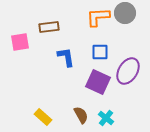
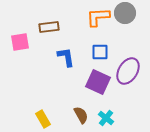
yellow rectangle: moved 2 px down; rotated 18 degrees clockwise
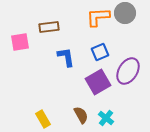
blue square: rotated 24 degrees counterclockwise
purple square: rotated 35 degrees clockwise
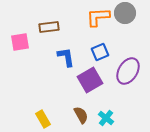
purple square: moved 8 px left, 2 px up
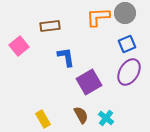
brown rectangle: moved 1 px right, 1 px up
pink square: moved 1 px left, 4 px down; rotated 30 degrees counterclockwise
blue square: moved 27 px right, 8 px up
purple ellipse: moved 1 px right, 1 px down
purple square: moved 1 px left, 2 px down
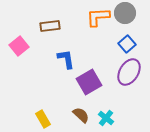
blue square: rotated 18 degrees counterclockwise
blue L-shape: moved 2 px down
brown semicircle: rotated 18 degrees counterclockwise
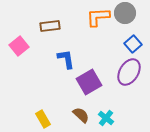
blue square: moved 6 px right
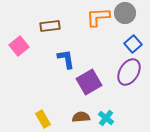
brown semicircle: moved 2 px down; rotated 48 degrees counterclockwise
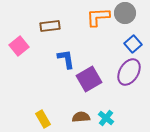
purple square: moved 3 px up
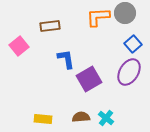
yellow rectangle: rotated 54 degrees counterclockwise
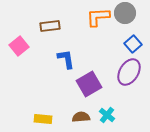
purple square: moved 5 px down
cyan cross: moved 1 px right, 3 px up
